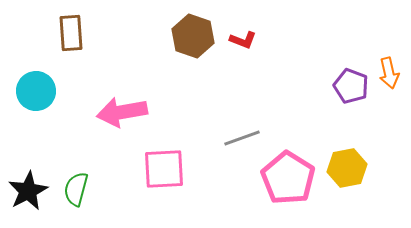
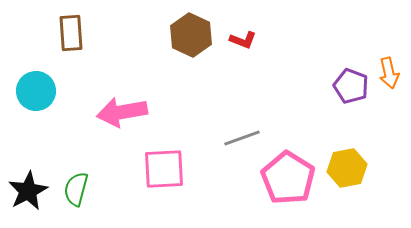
brown hexagon: moved 2 px left, 1 px up; rotated 6 degrees clockwise
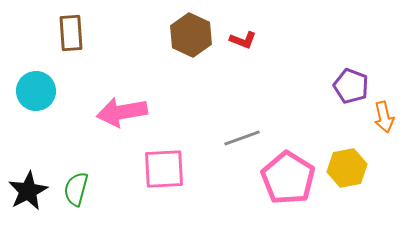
orange arrow: moved 5 px left, 44 px down
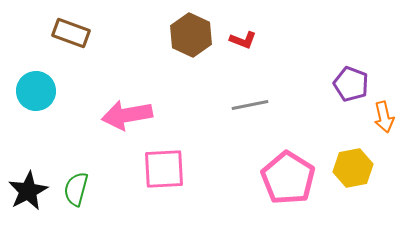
brown rectangle: rotated 66 degrees counterclockwise
purple pentagon: moved 2 px up
pink arrow: moved 5 px right, 3 px down
gray line: moved 8 px right, 33 px up; rotated 9 degrees clockwise
yellow hexagon: moved 6 px right
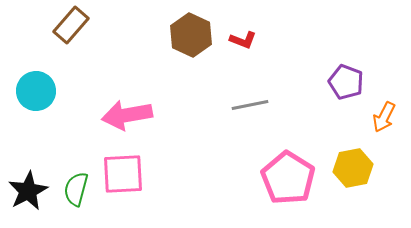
brown rectangle: moved 8 px up; rotated 69 degrees counterclockwise
purple pentagon: moved 5 px left, 2 px up
orange arrow: rotated 40 degrees clockwise
pink square: moved 41 px left, 5 px down
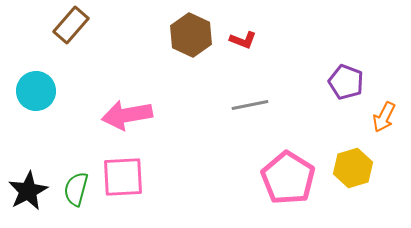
yellow hexagon: rotated 6 degrees counterclockwise
pink square: moved 3 px down
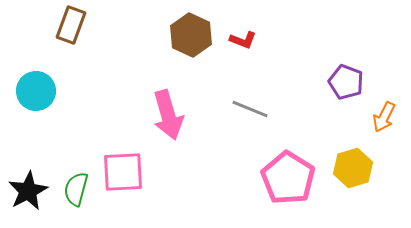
brown rectangle: rotated 21 degrees counterclockwise
gray line: moved 4 px down; rotated 33 degrees clockwise
pink arrow: moved 41 px right; rotated 96 degrees counterclockwise
pink square: moved 5 px up
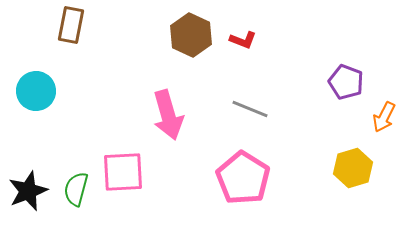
brown rectangle: rotated 9 degrees counterclockwise
pink pentagon: moved 45 px left
black star: rotated 6 degrees clockwise
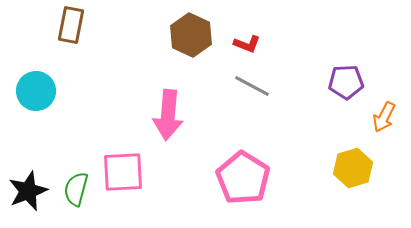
red L-shape: moved 4 px right, 4 px down
purple pentagon: rotated 24 degrees counterclockwise
gray line: moved 2 px right, 23 px up; rotated 6 degrees clockwise
pink arrow: rotated 21 degrees clockwise
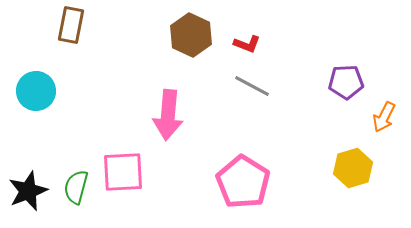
pink pentagon: moved 4 px down
green semicircle: moved 2 px up
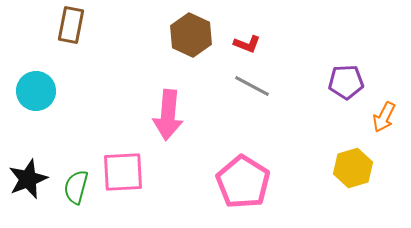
black star: moved 12 px up
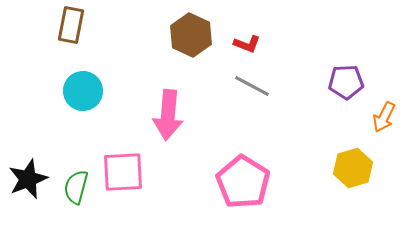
cyan circle: moved 47 px right
